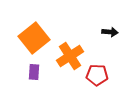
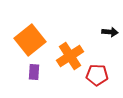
orange square: moved 4 px left, 2 px down
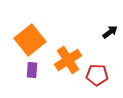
black arrow: rotated 42 degrees counterclockwise
orange cross: moved 2 px left, 4 px down
purple rectangle: moved 2 px left, 2 px up
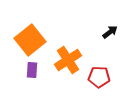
red pentagon: moved 2 px right, 2 px down
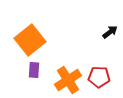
orange cross: moved 20 px down
purple rectangle: moved 2 px right
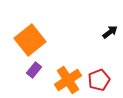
purple rectangle: rotated 35 degrees clockwise
red pentagon: moved 3 px down; rotated 25 degrees counterclockwise
